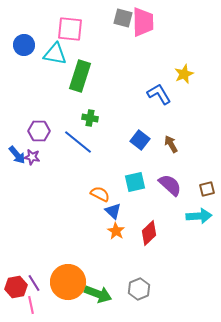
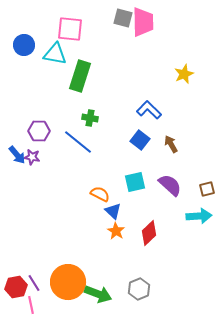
blue L-shape: moved 10 px left, 16 px down; rotated 15 degrees counterclockwise
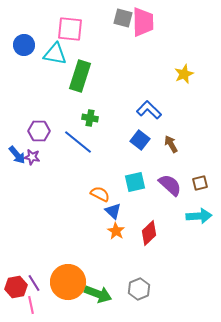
brown square: moved 7 px left, 6 px up
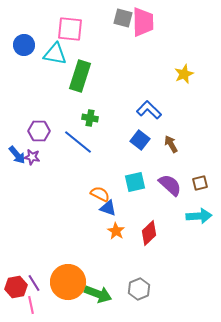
blue triangle: moved 5 px left, 3 px up; rotated 24 degrees counterclockwise
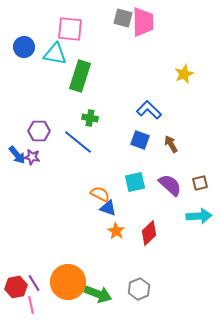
blue circle: moved 2 px down
blue square: rotated 18 degrees counterclockwise
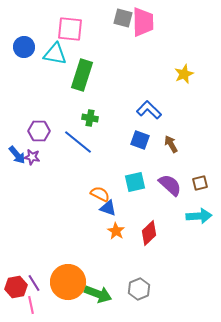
green rectangle: moved 2 px right, 1 px up
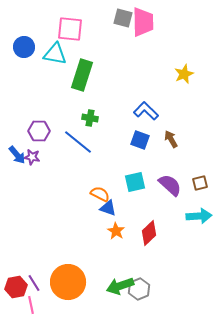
blue L-shape: moved 3 px left, 1 px down
brown arrow: moved 5 px up
green arrow: moved 22 px right, 8 px up; rotated 140 degrees clockwise
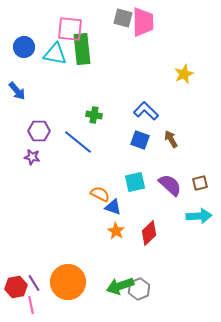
green rectangle: moved 26 px up; rotated 24 degrees counterclockwise
green cross: moved 4 px right, 3 px up
blue arrow: moved 64 px up
blue triangle: moved 5 px right, 1 px up
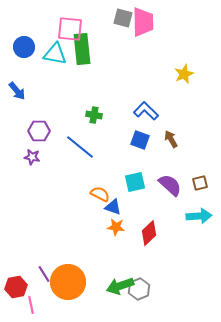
blue line: moved 2 px right, 5 px down
orange star: moved 4 px up; rotated 24 degrees counterclockwise
purple line: moved 10 px right, 9 px up
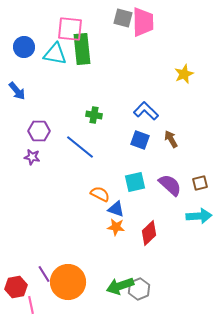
blue triangle: moved 3 px right, 2 px down
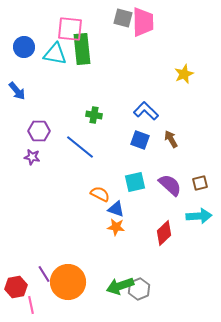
red diamond: moved 15 px right
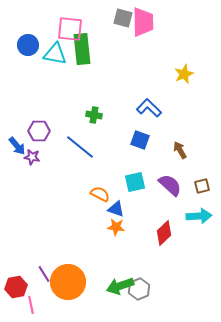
blue circle: moved 4 px right, 2 px up
blue arrow: moved 55 px down
blue L-shape: moved 3 px right, 3 px up
brown arrow: moved 9 px right, 11 px down
brown square: moved 2 px right, 3 px down
